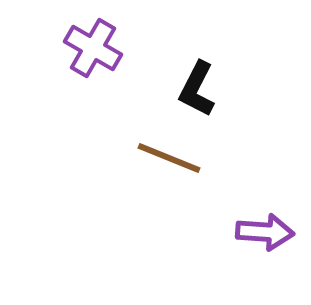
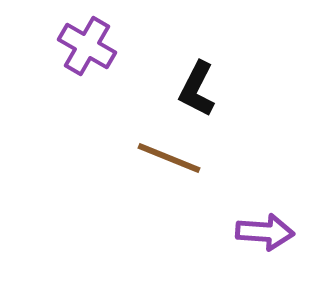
purple cross: moved 6 px left, 2 px up
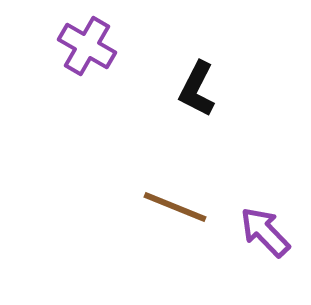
brown line: moved 6 px right, 49 px down
purple arrow: rotated 138 degrees counterclockwise
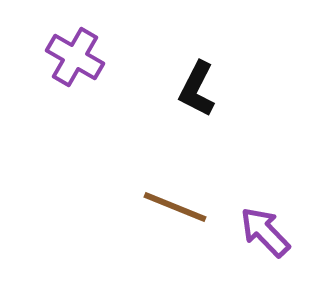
purple cross: moved 12 px left, 11 px down
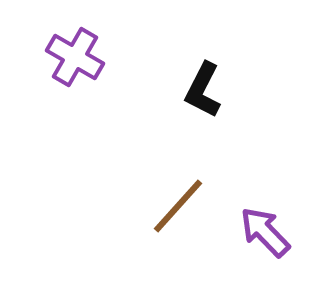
black L-shape: moved 6 px right, 1 px down
brown line: moved 3 px right, 1 px up; rotated 70 degrees counterclockwise
